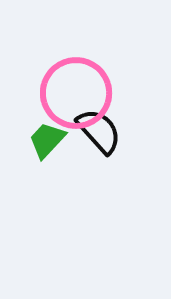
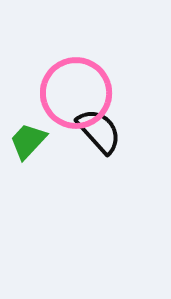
green trapezoid: moved 19 px left, 1 px down
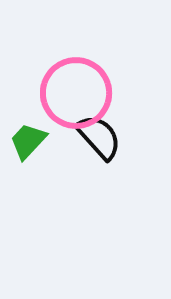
black semicircle: moved 6 px down
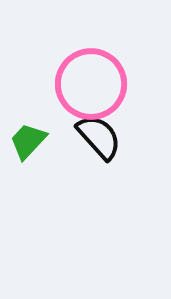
pink circle: moved 15 px right, 9 px up
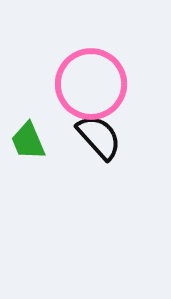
green trapezoid: rotated 66 degrees counterclockwise
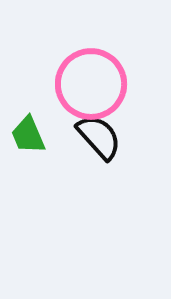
green trapezoid: moved 6 px up
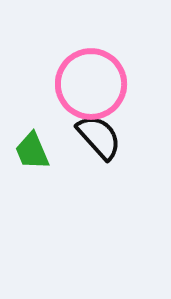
green trapezoid: moved 4 px right, 16 px down
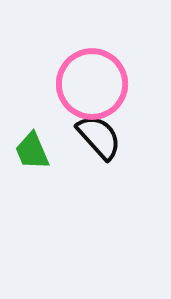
pink circle: moved 1 px right
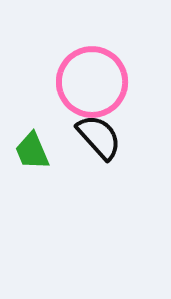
pink circle: moved 2 px up
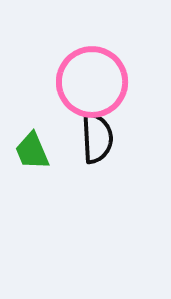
black semicircle: moved 2 px left, 1 px down; rotated 39 degrees clockwise
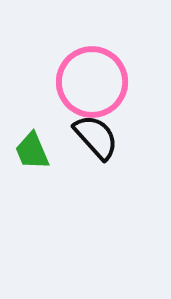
black semicircle: moved 1 px left, 1 px up; rotated 39 degrees counterclockwise
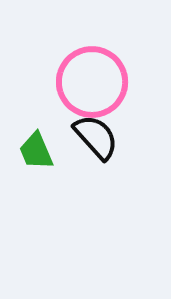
green trapezoid: moved 4 px right
